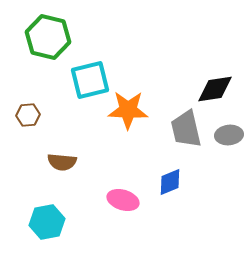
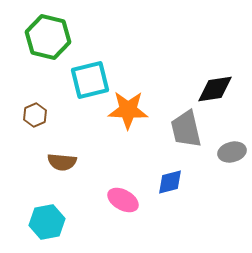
brown hexagon: moved 7 px right; rotated 20 degrees counterclockwise
gray ellipse: moved 3 px right, 17 px down; rotated 8 degrees counterclockwise
blue diamond: rotated 8 degrees clockwise
pink ellipse: rotated 12 degrees clockwise
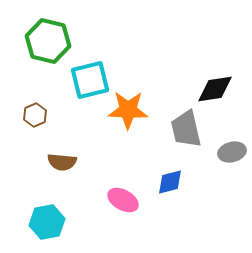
green hexagon: moved 4 px down
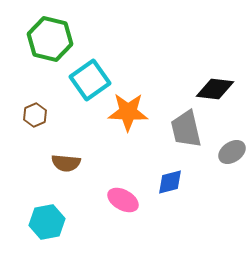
green hexagon: moved 2 px right, 2 px up
cyan square: rotated 21 degrees counterclockwise
black diamond: rotated 15 degrees clockwise
orange star: moved 2 px down
gray ellipse: rotated 20 degrees counterclockwise
brown semicircle: moved 4 px right, 1 px down
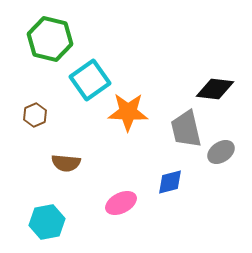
gray ellipse: moved 11 px left
pink ellipse: moved 2 px left, 3 px down; rotated 56 degrees counterclockwise
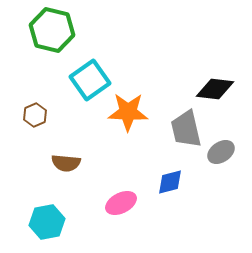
green hexagon: moved 2 px right, 9 px up
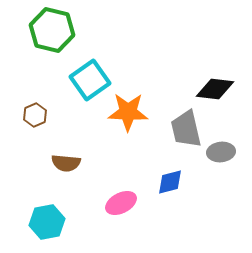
gray ellipse: rotated 28 degrees clockwise
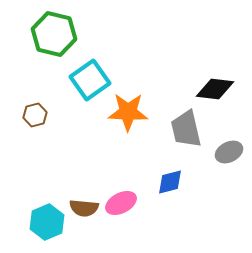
green hexagon: moved 2 px right, 4 px down
brown hexagon: rotated 10 degrees clockwise
gray ellipse: moved 8 px right; rotated 20 degrees counterclockwise
brown semicircle: moved 18 px right, 45 px down
cyan hexagon: rotated 12 degrees counterclockwise
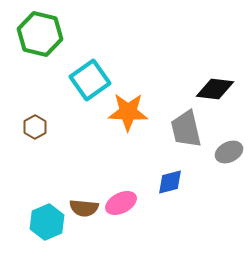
green hexagon: moved 14 px left
brown hexagon: moved 12 px down; rotated 15 degrees counterclockwise
